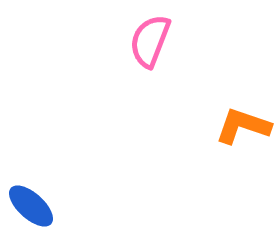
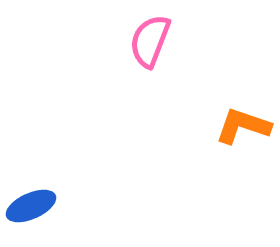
blue ellipse: rotated 66 degrees counterclockwise
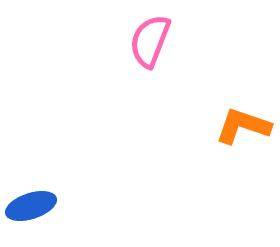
blue ellipse: rotated 6 degrees clockwise
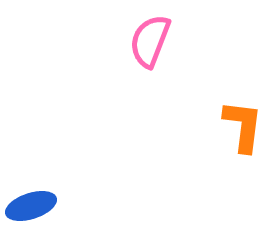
orange L-shape: rotated 78 degrees clockwise
